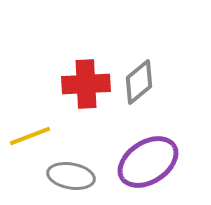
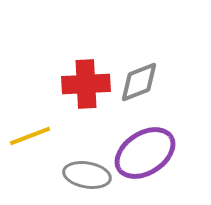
gray diamond: rotated 18 degrees clockwise
purple ellipse: moved 3 px left, 9 px up
gray ellipse: moved 16 px right, 1 px up
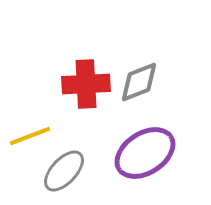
gray ellipse: moved 23 px left, 4 px up; rotated 57 degrees counterclockwise
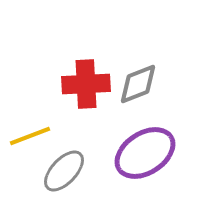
gray diamond: moved 1 px left, 2 px down
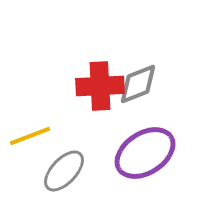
red cross: moved 14 px right, 2 px down
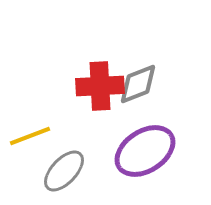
purple ellipse: moved 2 px up
